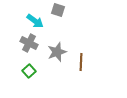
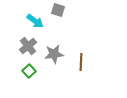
gray cross: moved 1 px left, 3 px down; rotated 24 degrees clockwise
gray star: moved 3 px left, 2 px down; rotated 12 degrees clockwise
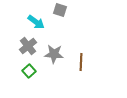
gray square: moved 2 px right
cyan arrow: moved 1 px right, 1 px down
gray star: rotated 12 degrees clockwise
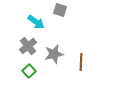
gray star: rotated 18 degrees counterclockwise
